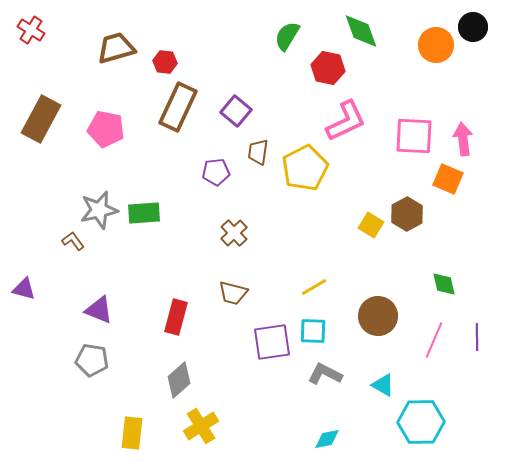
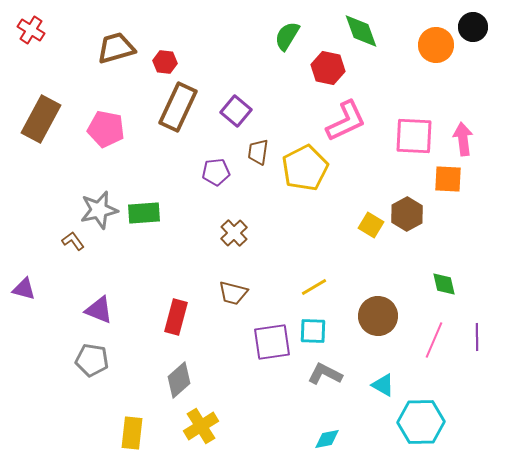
orange square at (448, 179): rotated 20 degrees counterclockwise
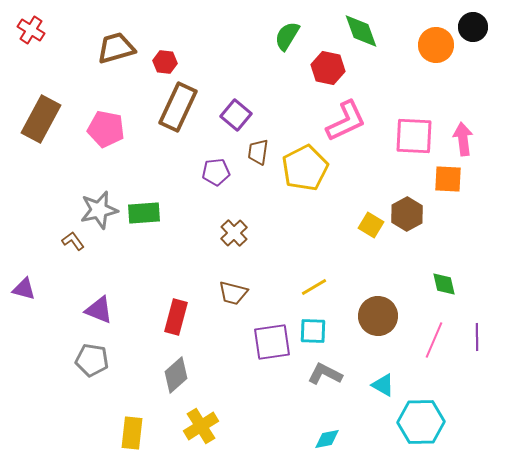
purple square at (236, 111): moved 4 px down
gray diamond at (179, 380): moved 3 px left, 5 px up
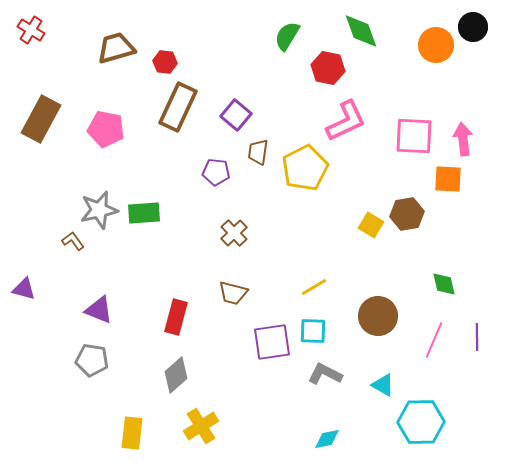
purple pentagon at (216, 172): rotated 12 degrees clockwise
brown hexagon at (407, 214): rotated 20 degrees clockwise
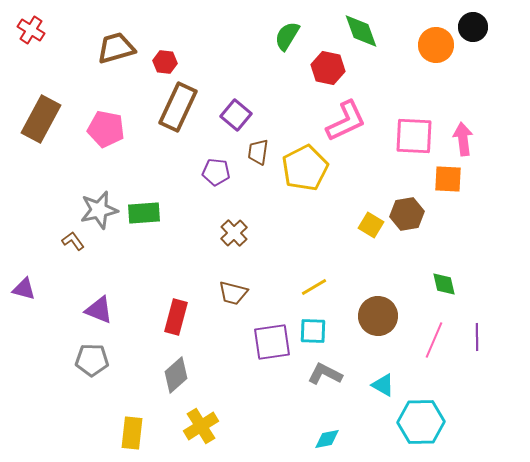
gray pentagon at (92, 360): rotated 8 degrees counterclockwise
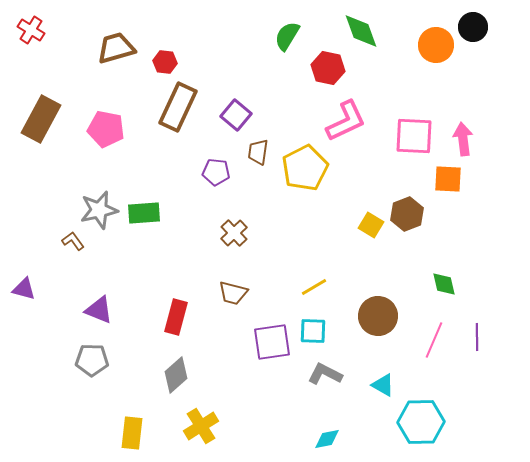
brown hexagon at (407, 214): rotated 12 degrees counterclockwise
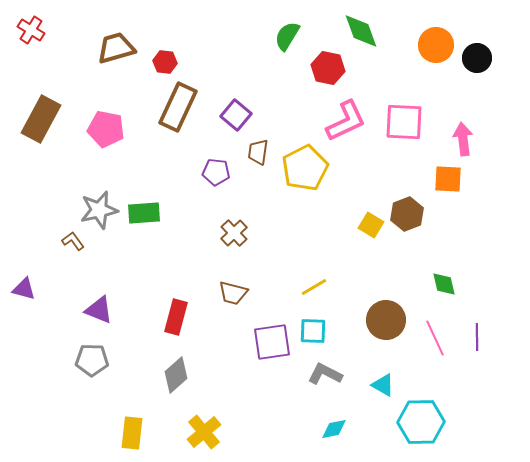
black circle at (473, 27): moved 4 px right, 31 px down
pink square at (414, 136): moved 10 px left, 14 px up
brown circle at (378, 316): moved 8 px right, 4 px down
pink line at (434, 340): moved 1 px right, 2 px up; rotated 48 degrees counterclockwise
yellow cross at (201, 426): moved 3 px right, 6 px down; rotated 8 degrees counterclockwise
cyan diamond at (327, 439): moved 7 px right, 10 px up
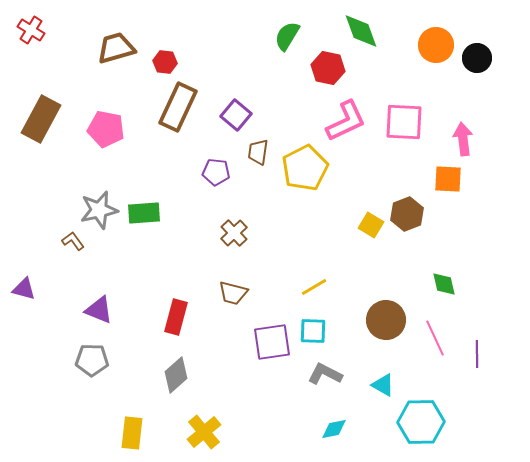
purple line at (477, 337): moved 17 px down
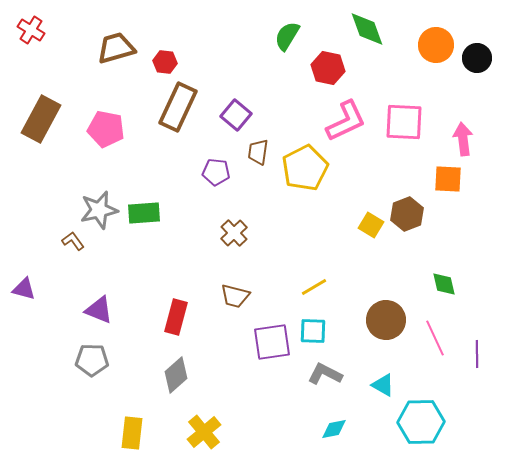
green diamond at (361, 31): moved 6 px right, 2 px up
brown trapezoid at (233, 293): moved 2 px right, 3 px down
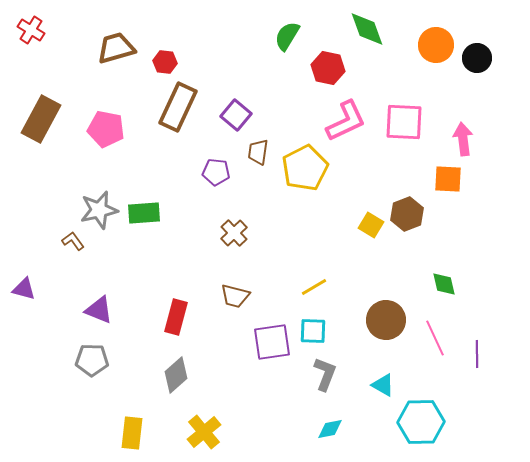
gray L-shape at (325, 374): rotated 84 degrees clockwise
cyan diamond at (334, 429): moved 4 px left
